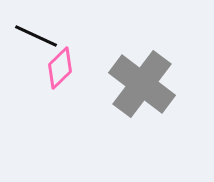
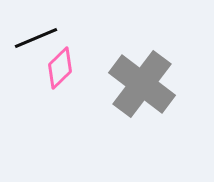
black line: moved 2 px down; rotated 48 degrees counterclockwise
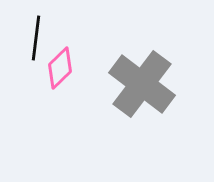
black line: rotated 60 degrees counterclockwise
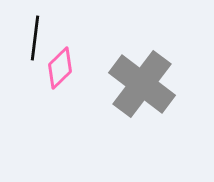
black line: moved 1 px left
